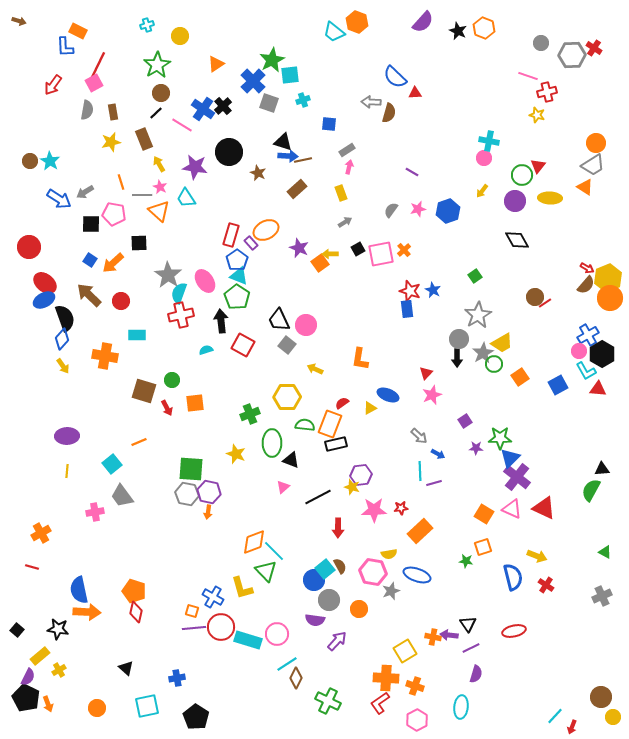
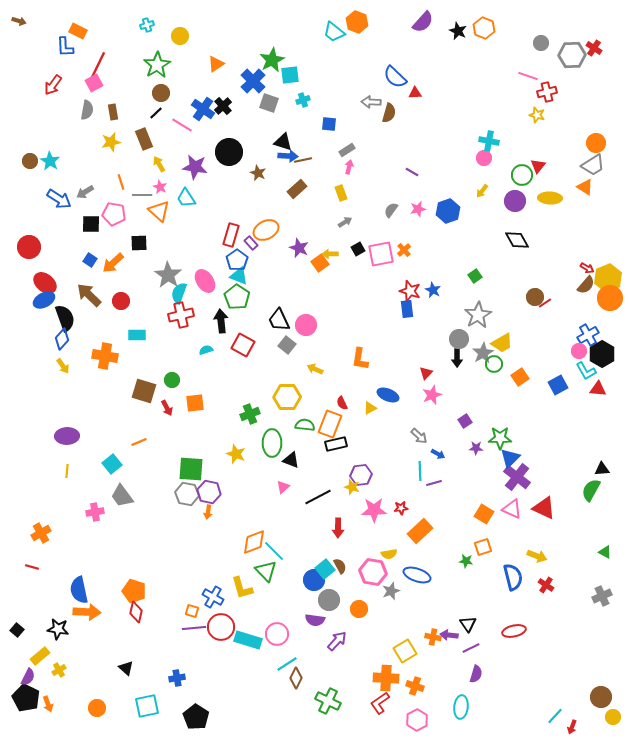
red semicircle at (342, 403): rotated 80 degrees counterclockwise
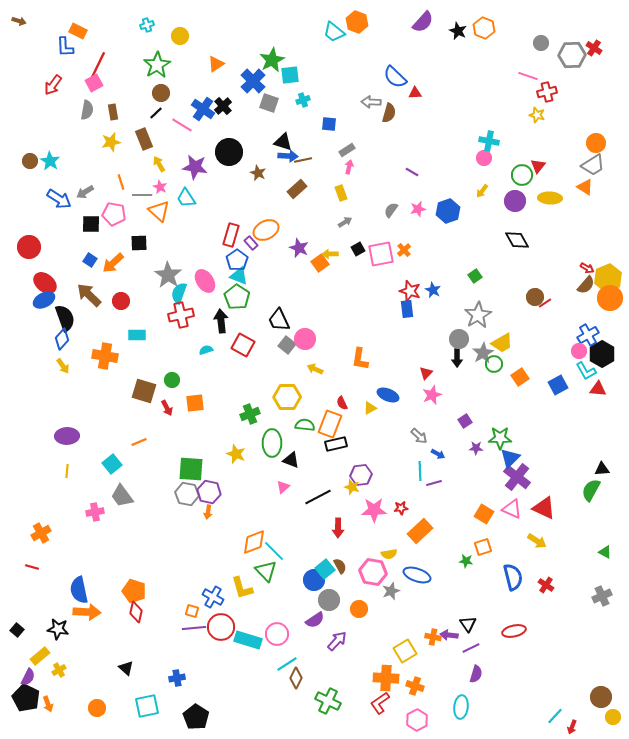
pink circle at (306, 325): moved 1 px left, 14 px down
yellow arrow at (537, 556): moved 15 px up; rotated 12 degrees clockwise
purple semicircle at (315, 620): rotated 42 degrees counterclockwise
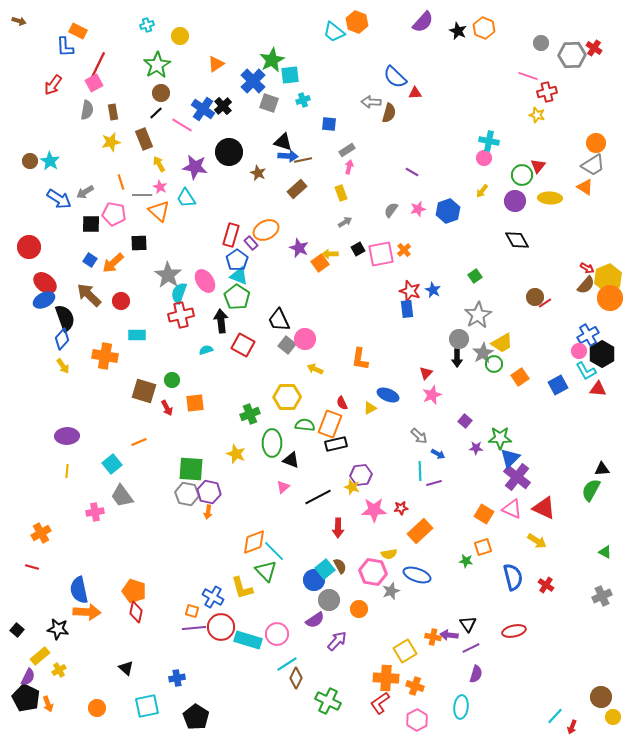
purple square at (465, 421): rotated 16 degrees counterclockwise
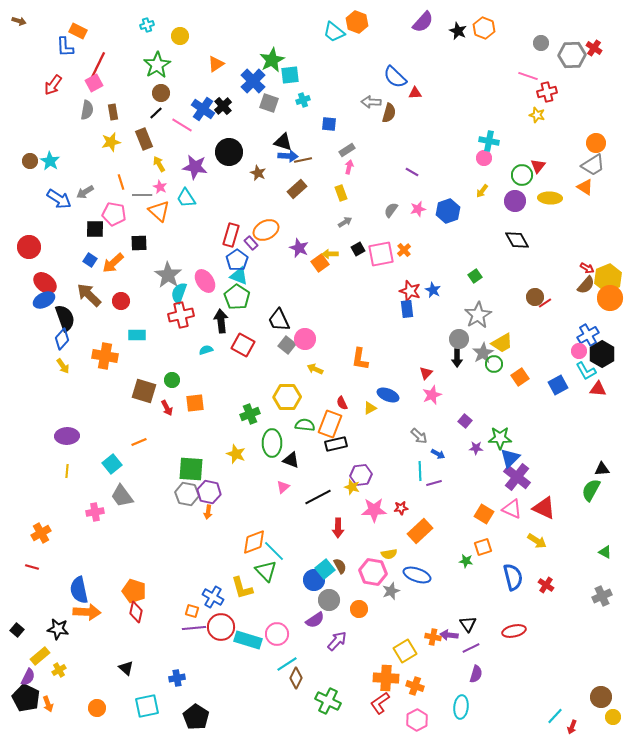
black square at (91, 224): moved 4 px right, 5 px down
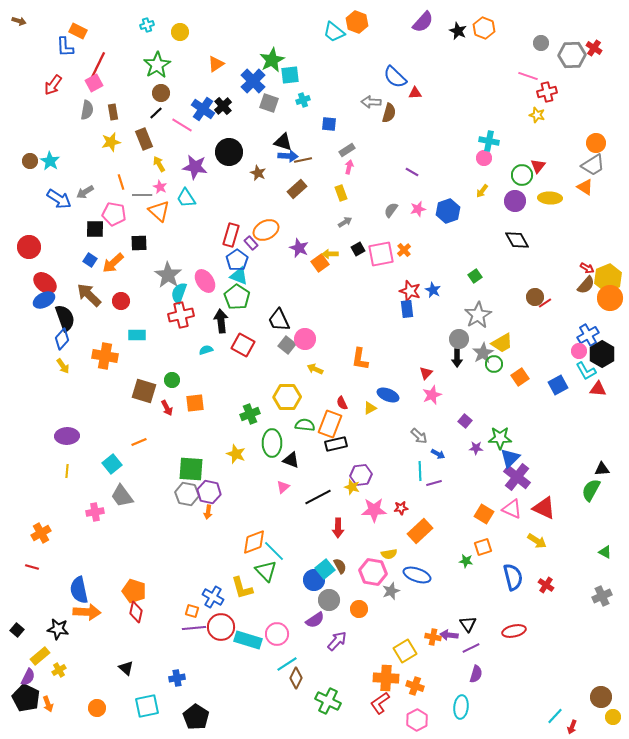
yellow circle at (180, 36): moved 4 px up
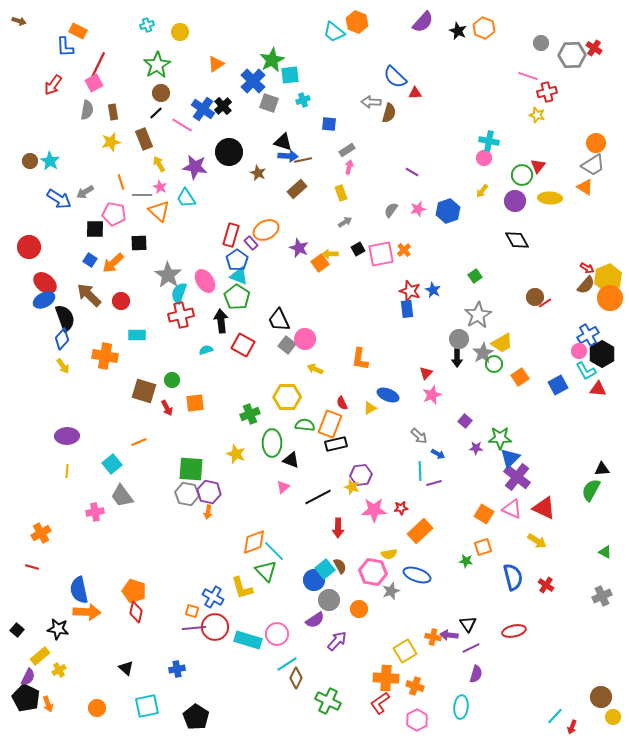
red circle at (221, 627): moved 6 px left
blue cross at (177, 678): moved 9 px up
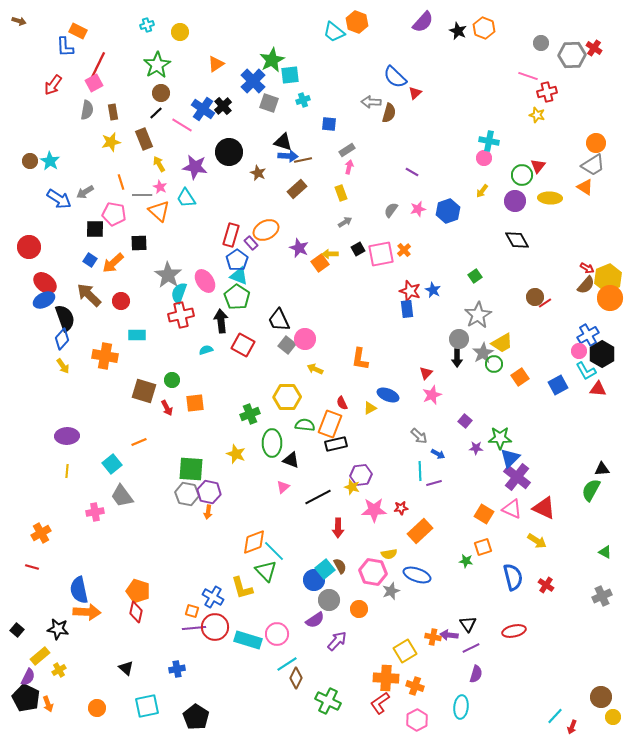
red triangle at (415, 93): rotated 40 degrees counterclockwise
orange pentagon at (134, 591): moved 4 px right
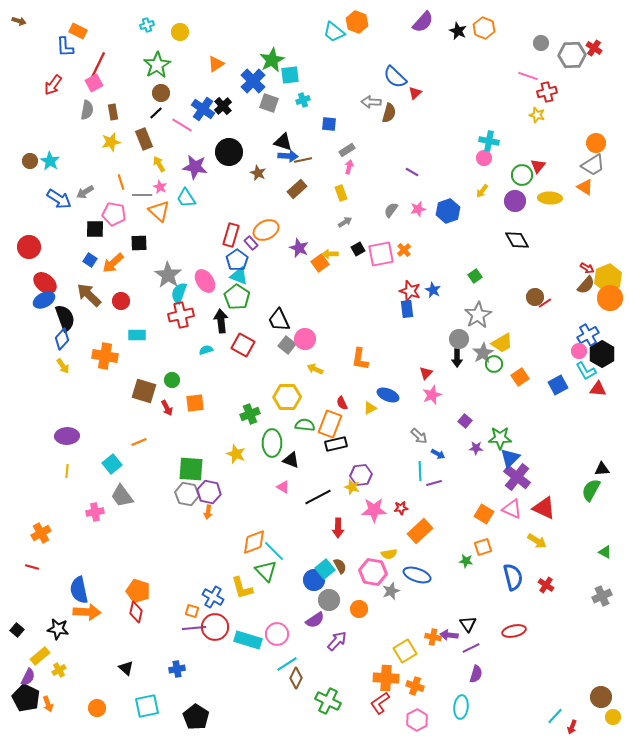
pink triangle at (283, 487): rotated 48 degrees counterclockwise
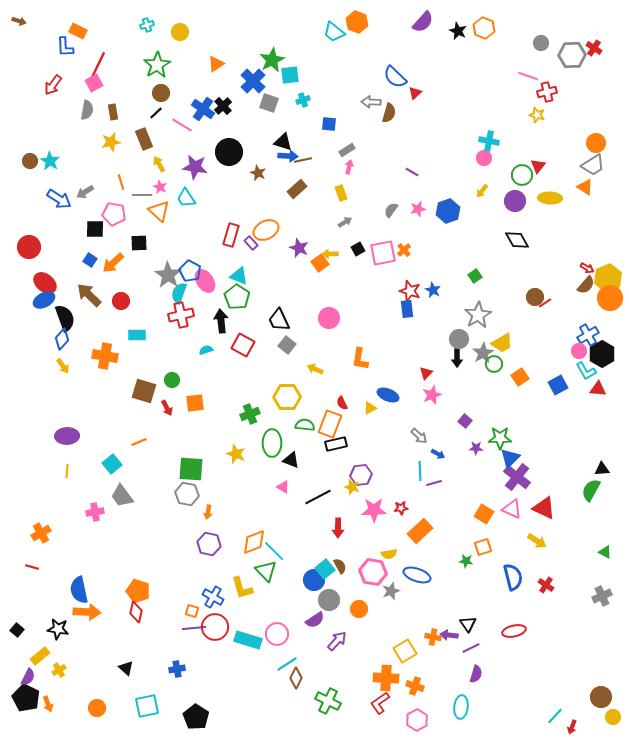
pink square at (381, 254): moved 2 px right, 1 px up
blue pentagon at (237, 260): moved 47 px left, 11 px down; rotated 10 degrees counterclockwise
pink circle at (305, 339): moved 24 px right, 21 px up
purple hexagon at (209, 492): moved 52 px down
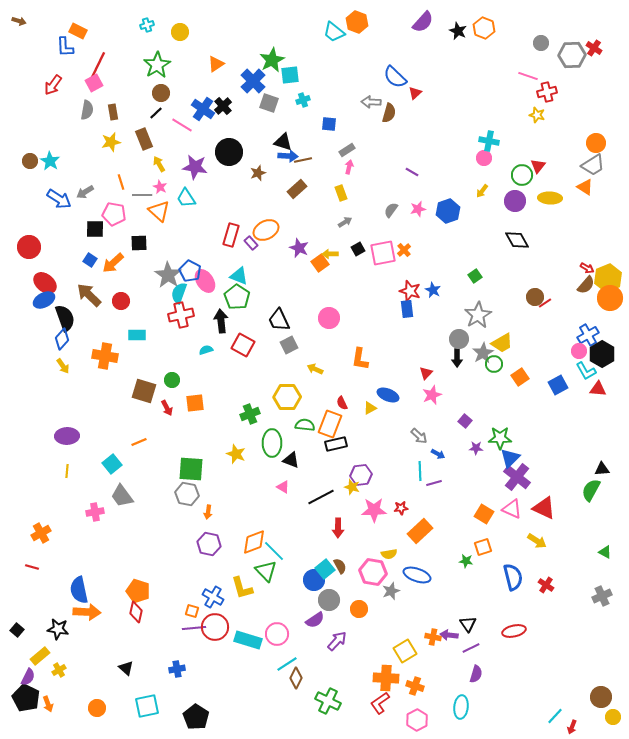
brown star at (258, 173): rotated 28 degrees clockwise
gray square at (287, 345): moved 2 px right; rotated 24 degrees clockwise
black line at (318, 497): moved 3 px right
